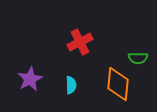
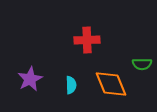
red cross: moved 7 px right, 2 px up; rotated 25 degrees clockwise
green semicircle: moved 4 px right, 6 px down
orange diamond: moved 7 px left; rotated 28 degrees counterclockwise
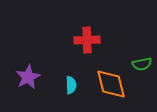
green semicircle: rotated 12 degrees counterclockwise
purple star: moved 2 px left, 2 px up
orange diamond: rotated 8 degrees clockwise
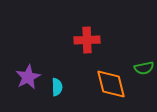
green semicircle: moved 2 px right, 4 px down
cyan semicircle: moved 14 px left, 2 px down
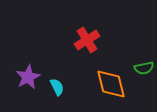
red cross: rotated 30 degrees counterclockwise
cyan semicircle: rotated 24 degrees counterclockwise
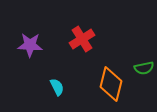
red cross: moved 5 px left, 1 px up
purple star: moved 2 px right, 32 px up; rotated 30 degrees clockwise
orange diamond: rotated 28 degrees clockwise
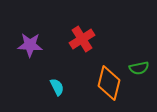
green semicircle: moved 5 px left
orange diamond: moved 2 px left, 1 px up
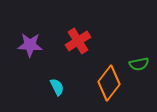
red cross: moved 4 px left, 2 px down
green semicircle: moved 4 px up
orange diamond: rotated 24 degrees clockwise
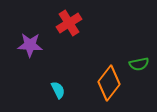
red cross: moved 9 px left, 18 px up
cyan semicircle: moved 1 px right, 3 px down
